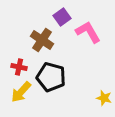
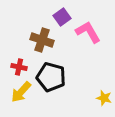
brown cross: rotated 15 degrees counterclockwise
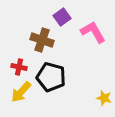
pink L-shape: moved 5 px right
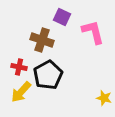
purple square: rotated 30 degrees counterclockwise
pink L-shape: rotated 16 degrees clockwise
black pentagon: moved 3 px left, 2 px up; rotated 28 degrees clockwise
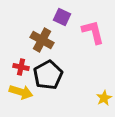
brown cross: rotated 10 degrees clockwise
red cross: moved 2 px right
yellow arrow: rotated 115 degrees counterclockwise
yellow star: rotated 28 degrees clockwise
